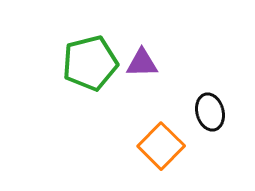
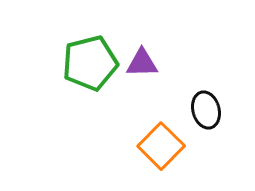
black ellipse: moved 4 px left, 2 px up
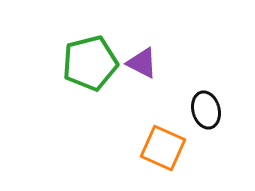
purple triangle: rotated 28 degrees clockwise
orange square: moved 2 px right, 2 px down; rotated 21 degrees counterclockwise
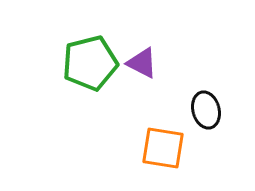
orange square: rotated 15 degrees counterclockwise
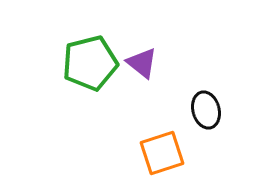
purple triangle: rotated 12 degrees clockwise
orange square: moved 1 px left, 5 px down; rotated 27 degrees counterclockwise
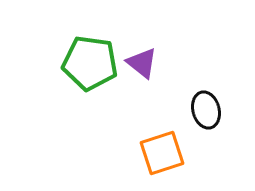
green pentagon: rotated 22 degrees clockwise
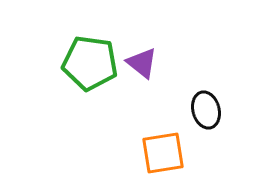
orange square: moved 1 px right; rotated 9 degrees clockwise
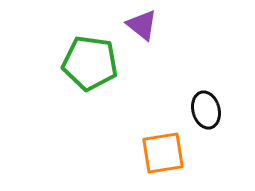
purple triangle: moved 38 px up
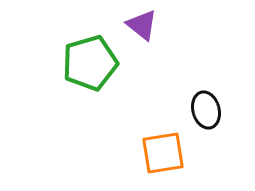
green pentagon: rotated 24 degrees counterclockwise
